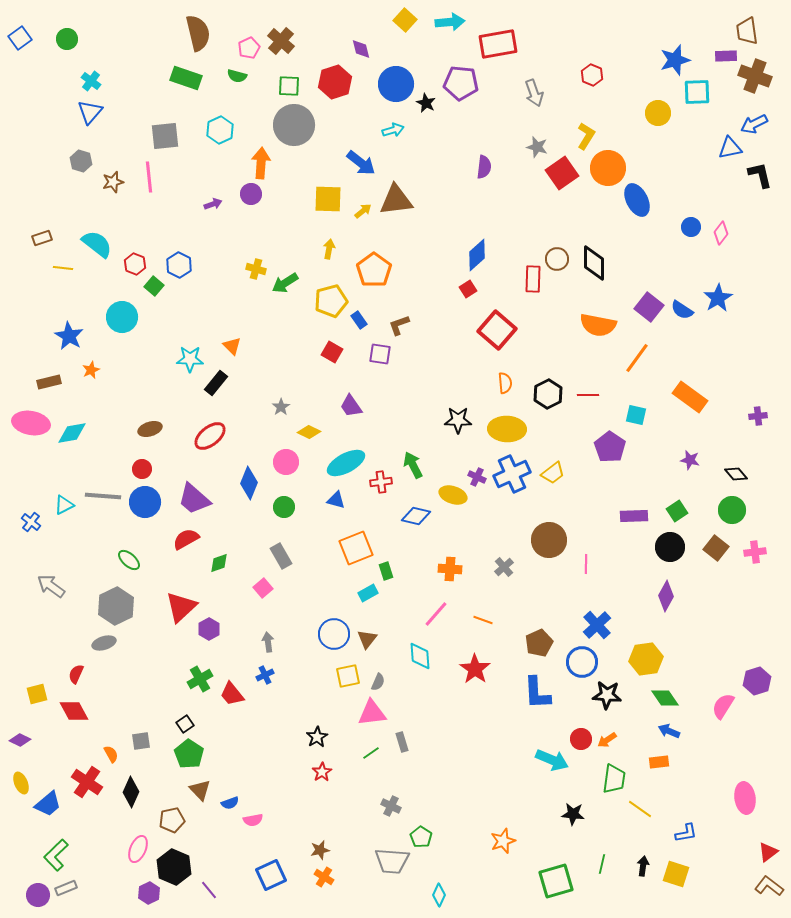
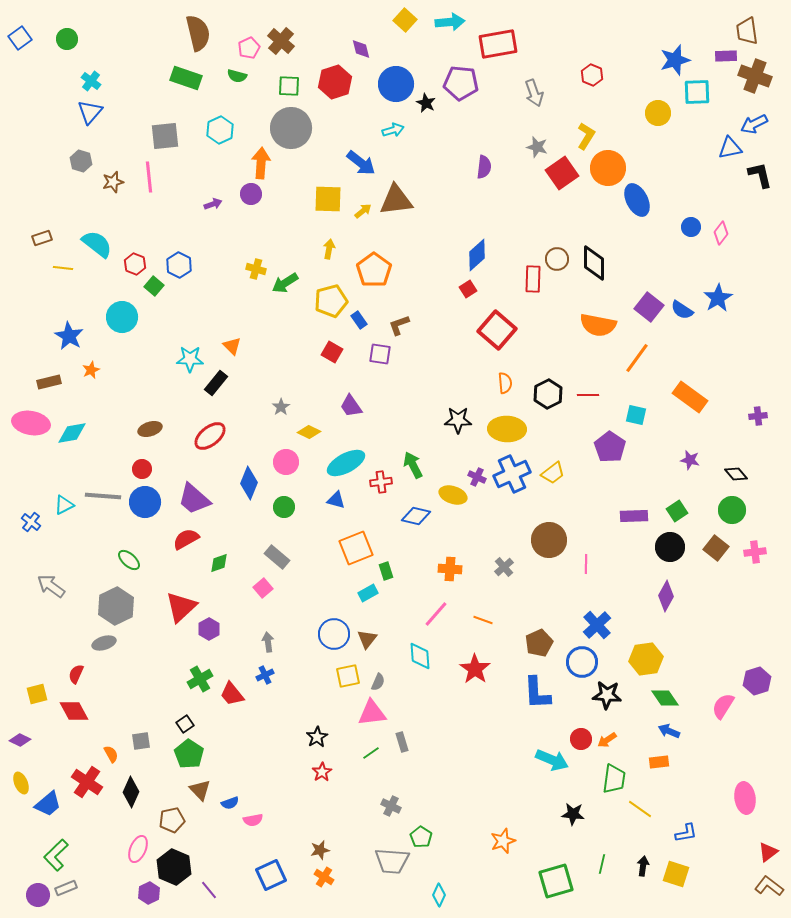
gray circle at (294, 125): moved 3 px left, 3 px down
gray rectangle at (281, 556): moved 4 px left, 1 px down; rotated 20 degrees counterclockwise
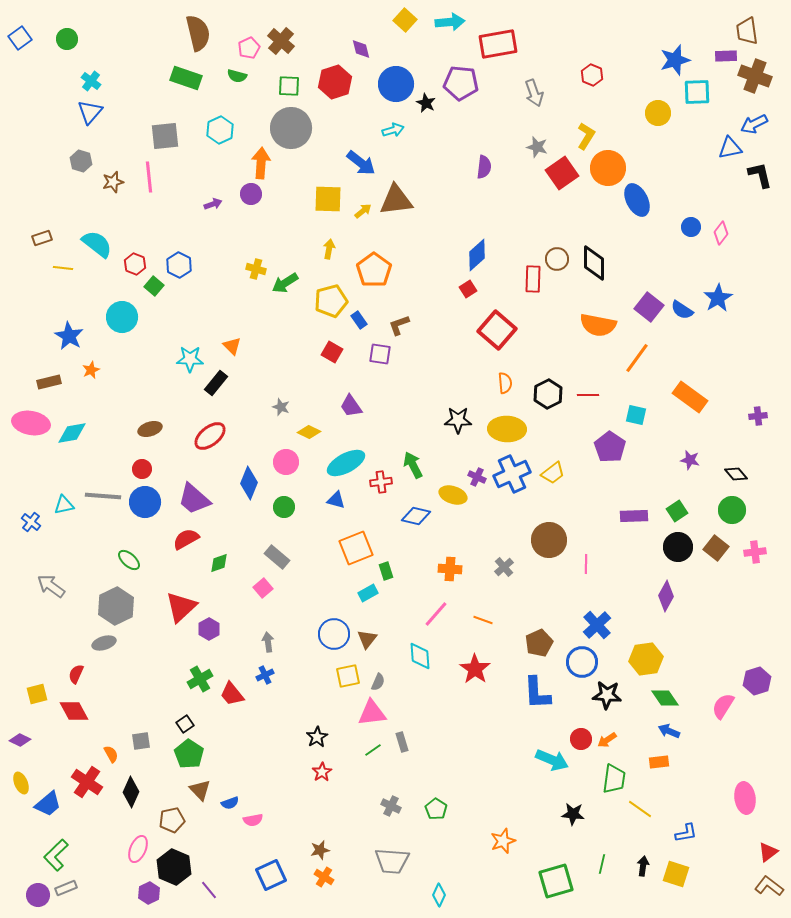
gray star at (281, 407): rotated 18 degrees counterclockwise
cyan triangle at (64, 505): rotated 15 degrees clockwise
black circle at (670, 547): moved 8 px right
green line at (371, 753): moved 2 px right, 3 px up
green pentagon at (421, 837): moved 15 px right, 28 px up
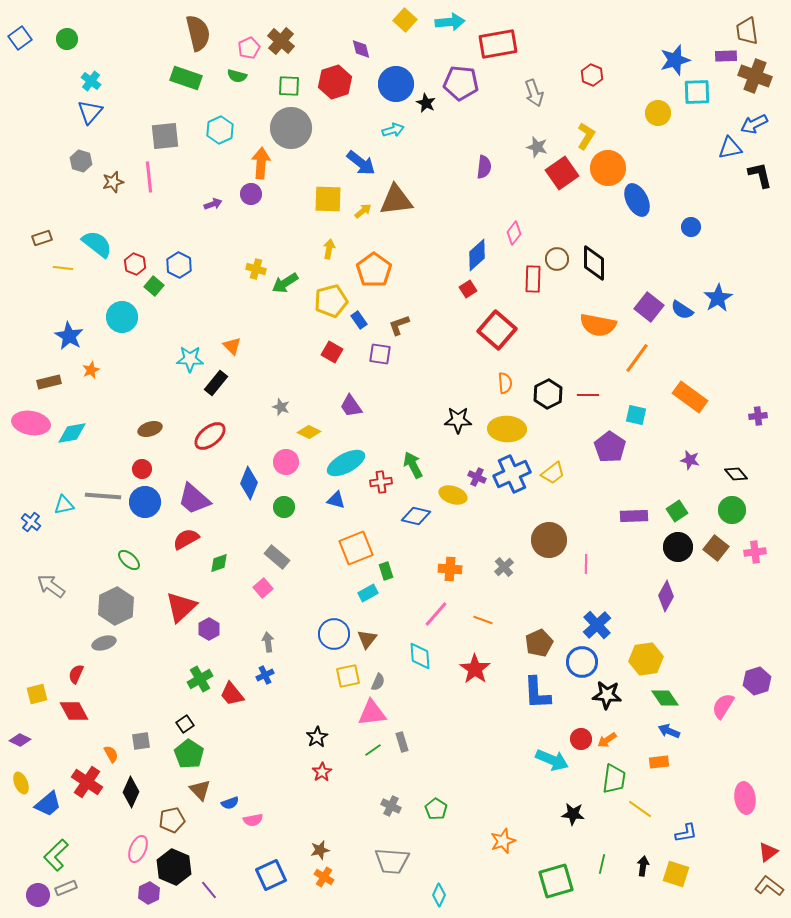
pink diamond at (721, 233): moved 207 px left
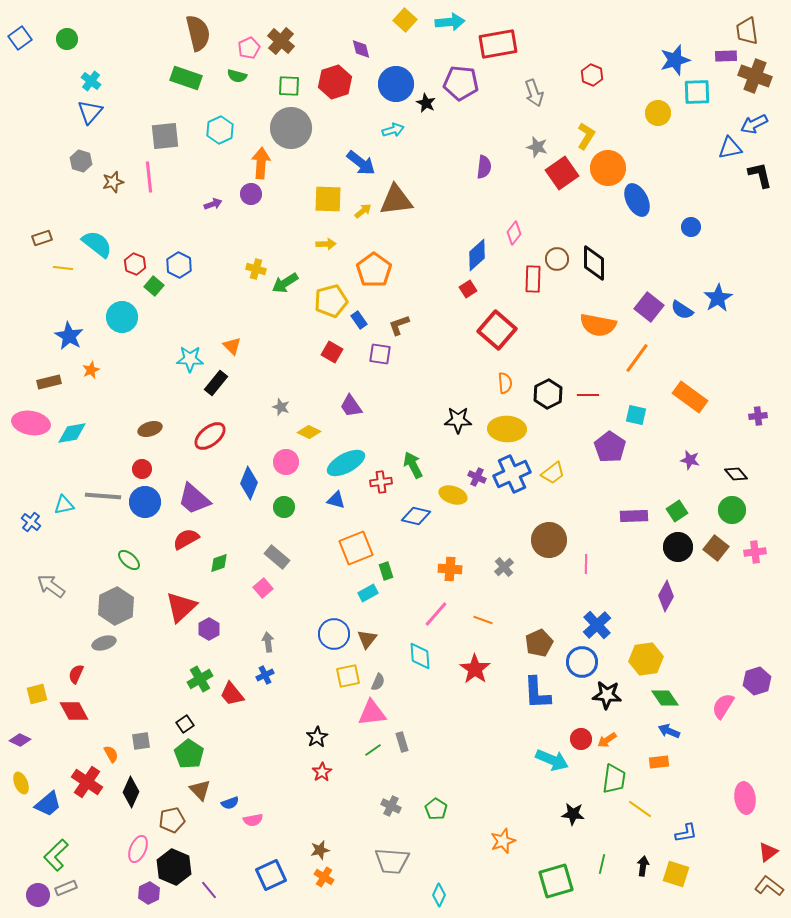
yellow arrow at (329, 249): moved 3 px left, 5 px up; rotated 78 degrees clockwise
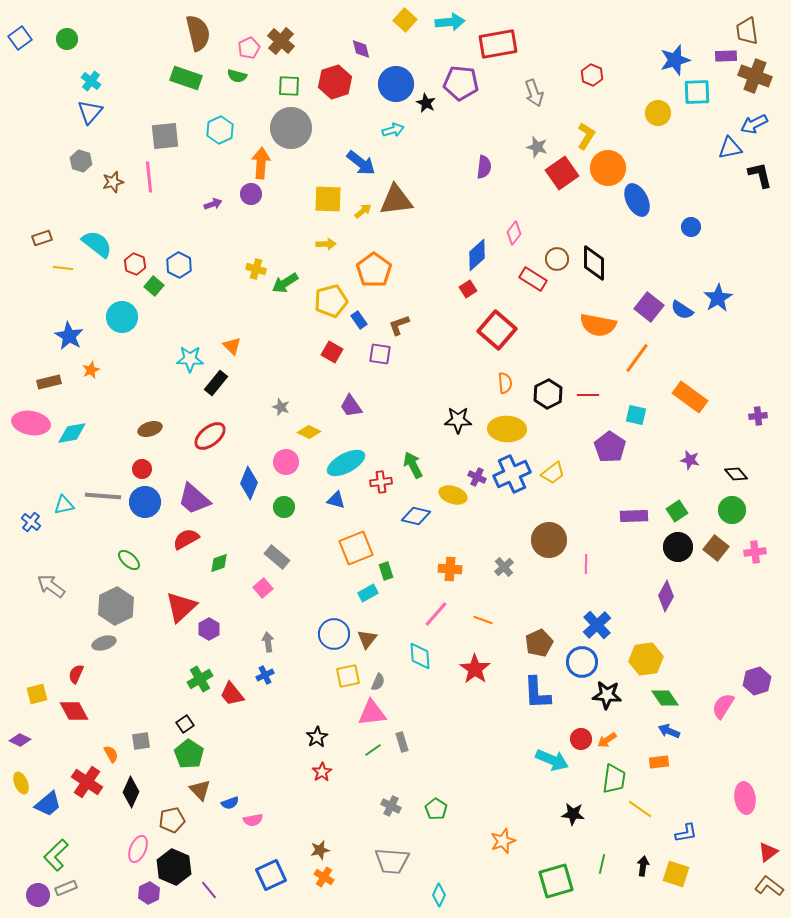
red rectangle at (533, 279): rotated 60 degrees counterclockwise
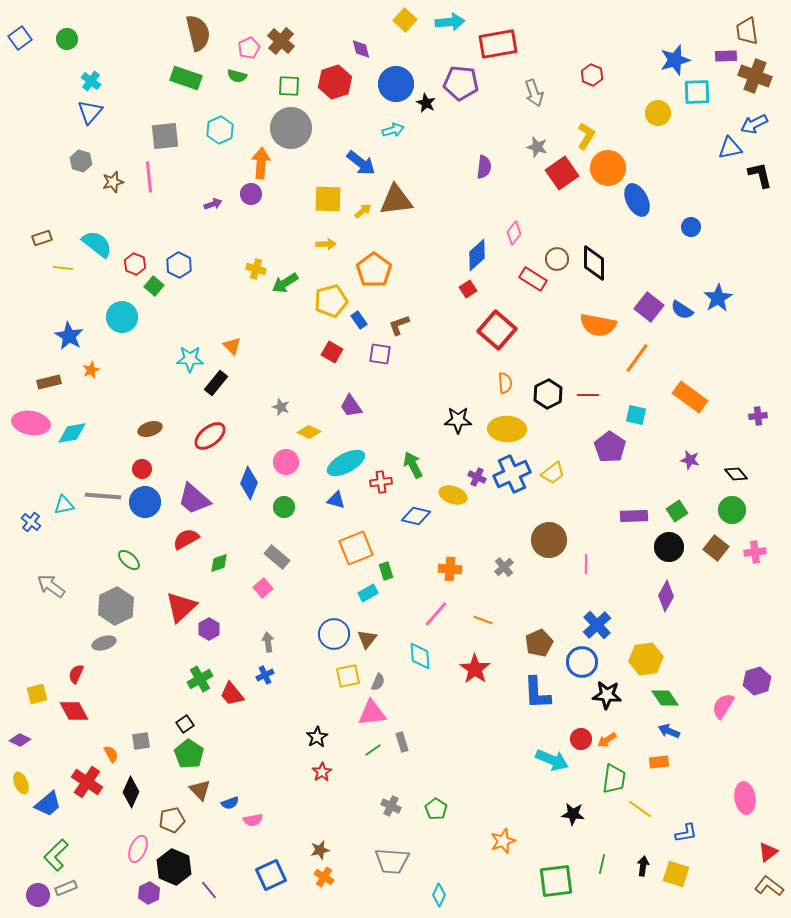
black circle at (678, 547): moved 9 px left
green square at (556, 881): rotated 9 degrees clockwise
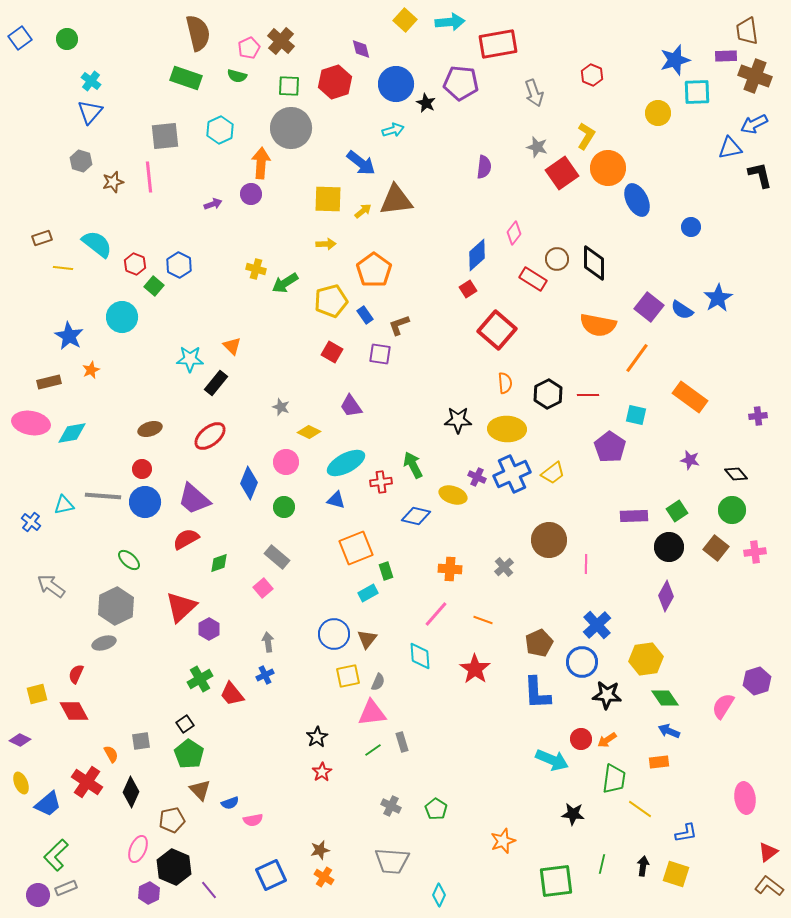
blue rectangle at (359, 320): moved 6 px right, 5 px up
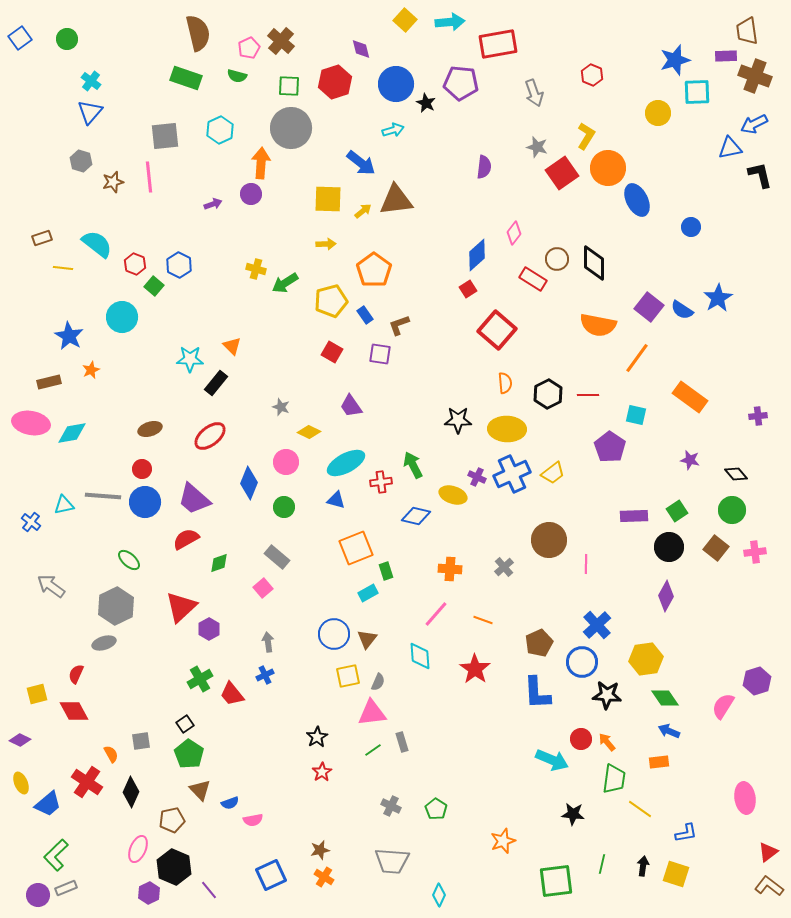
orange arrow at (607, 740): moved 2 px down; rotated 84 degrees clockwise
